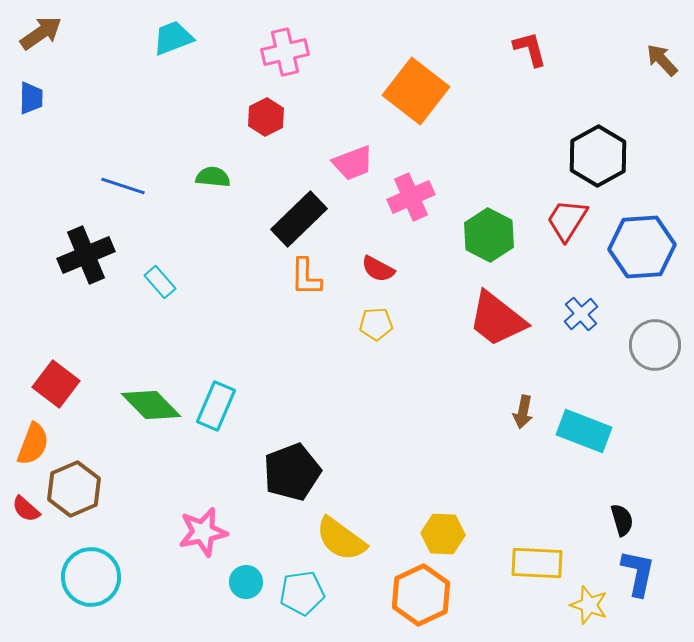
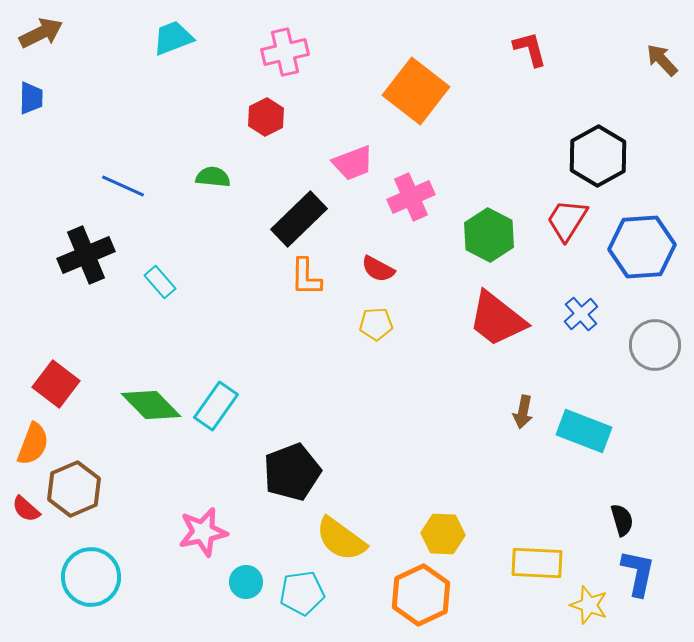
brown arrow at (41, 33): rotated 9 degrees clockwise
blue line at (123, 186): rotated 6 degrees clockwise
cyan rectangle at (216, 406): rotated 12 degrees clockwise
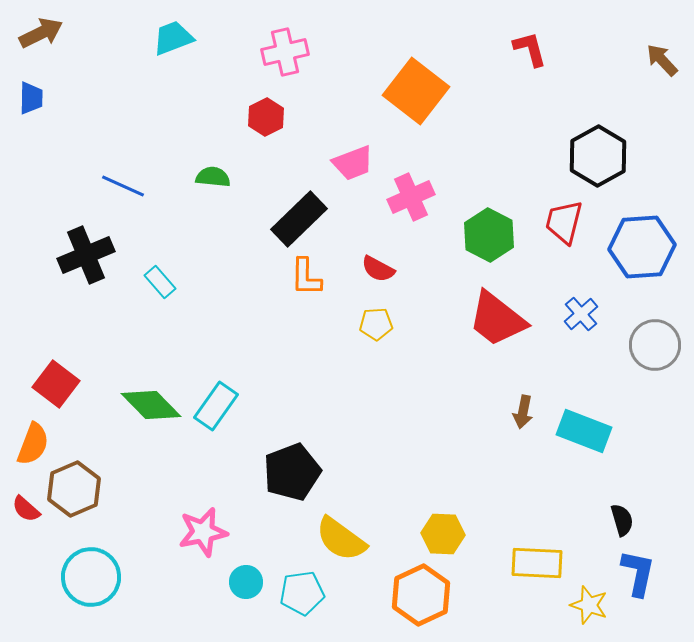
red trapezoid at (567, 220): moved 3 px left, 2 px down; rotated 18 degrees counterclockwise
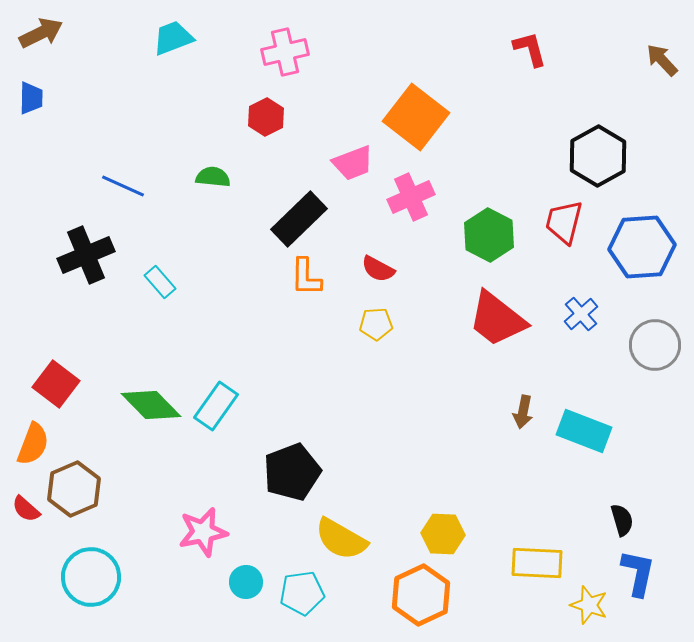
orange square at (416, 91): moved 26 px down
yellow semicircle at (341, 539): rotated 6 degrees counterclockwise
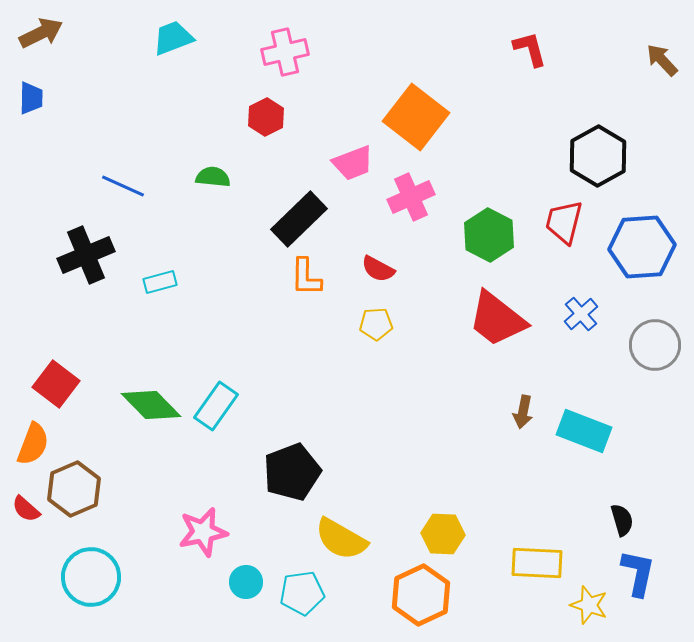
cyan rectangle at (160, 282): rotated 64 degrees counterclockwise
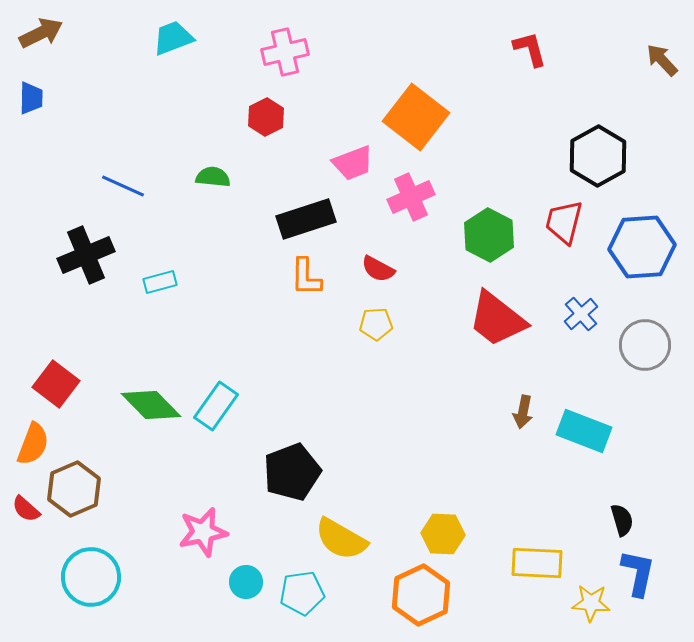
black rectangle at (299, 219): moved 7 px right; rotated 26 degrees clockwise
gray circle at (655, 345): moved 10 px left
yellow star at (589, 605): moved 2 px right, 2 px up; rotated 15 degrees counterclockwise
